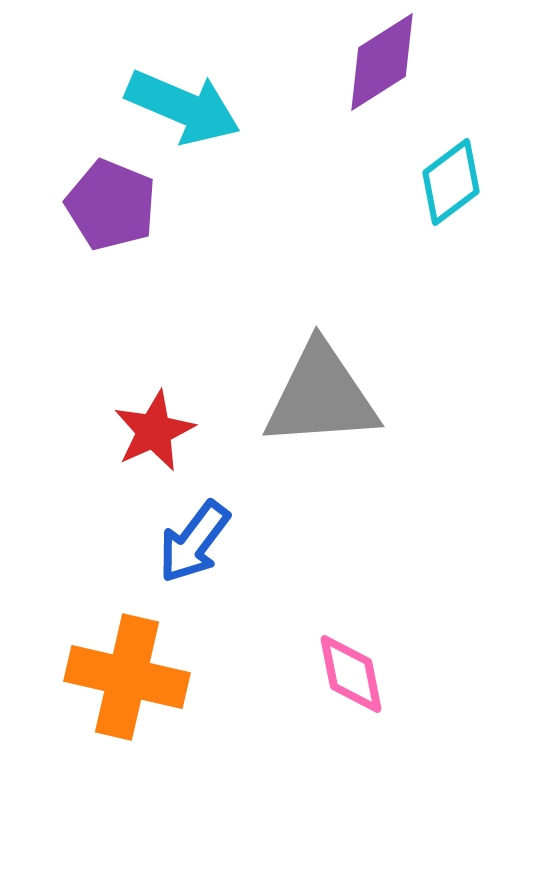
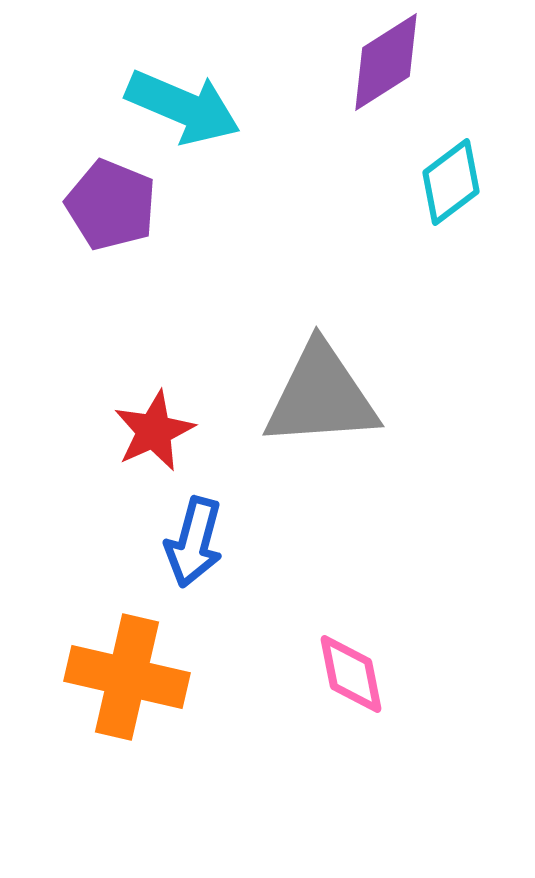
purple diamond: moved 4 px right
blue arrow: rotated 22 degrees counterclockwise
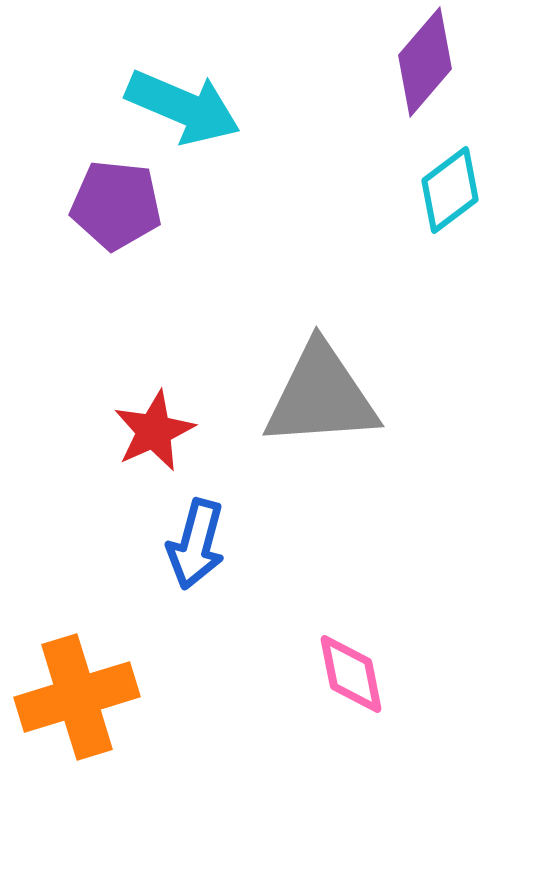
purple diamond: moved 39 px right; rotated 17 degrees counterclockwise
cyan diamond: moved 1 px left, 8 px down
purple pentagon: moved 5 px right; rotated 16 degrees counterclockwise
blue arrow: moved 2 px right, 2 px down
orange cross: moved 50 px left, 20 px down; rotated 30 degrees counterclockwise
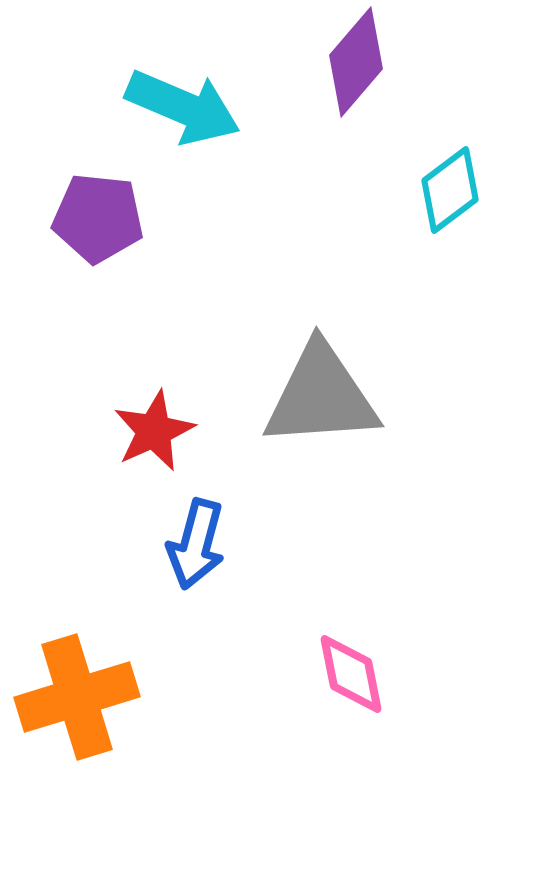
purple diamond: moved 69 px left
purple pentagon: moved 18 px left, 13 px down
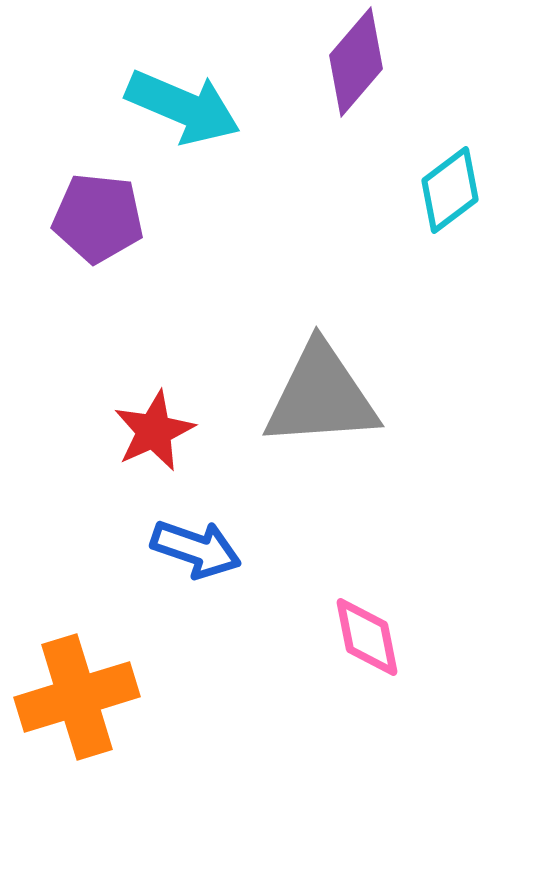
blue arrow: moved 5 px down; rotated 86 degrees counterclockwise
pink diamond: moved 16 px right, 37 px up
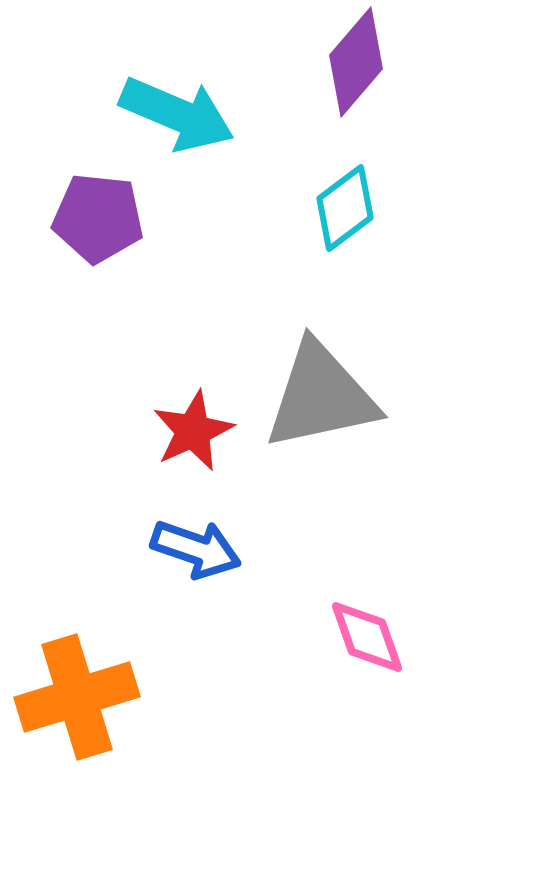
cyan arrow: moved 6 px left, 7 px down
cyan diamond: moved 105 px left, 18 px down
gray triangle: rotated 8 degrees counterclockwise
red star: moved 39 px right
pink diamond: rotated 8 degrees counterclockwise
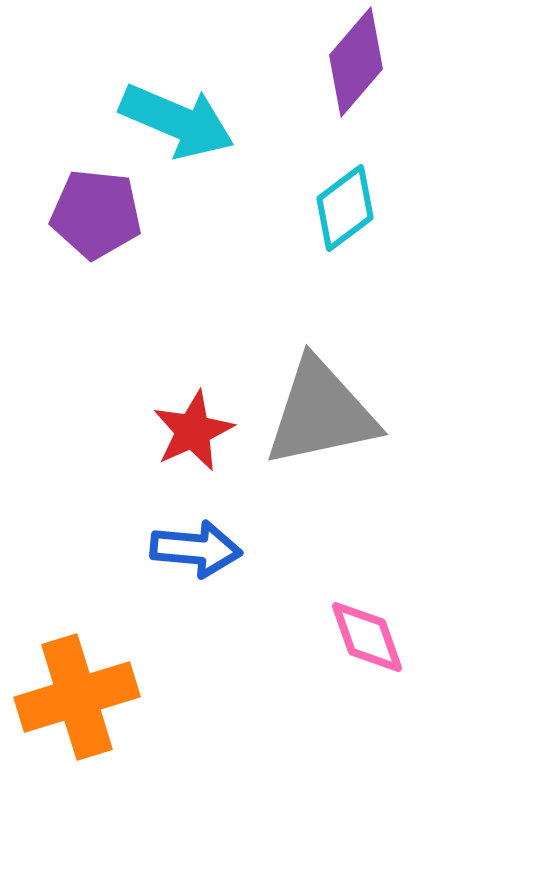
cyan arrow: moved 7 px down
purple pentagon: moved 2 px left, 4 px up
gray triangle: moved 17 px down
blue arrow: rotated 14 degrees counterclockwise
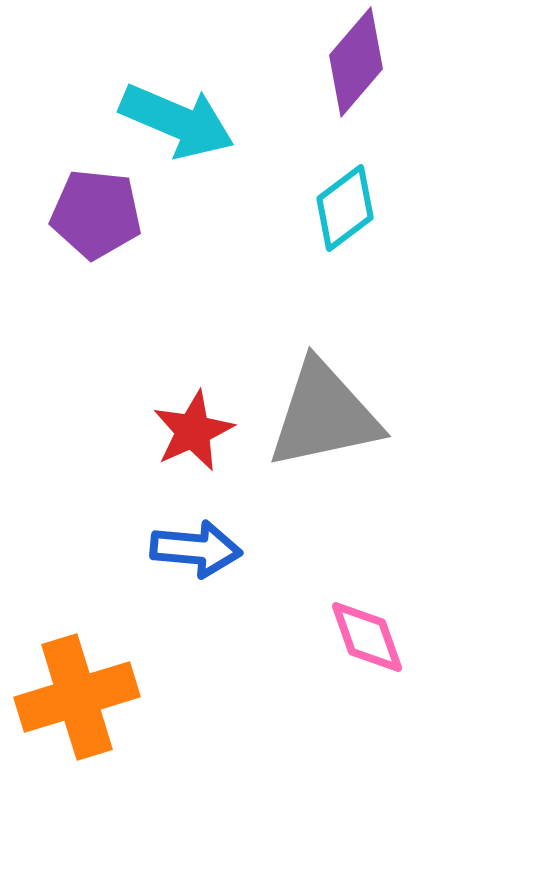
gray triangle: moved 3 px right, 2 px down
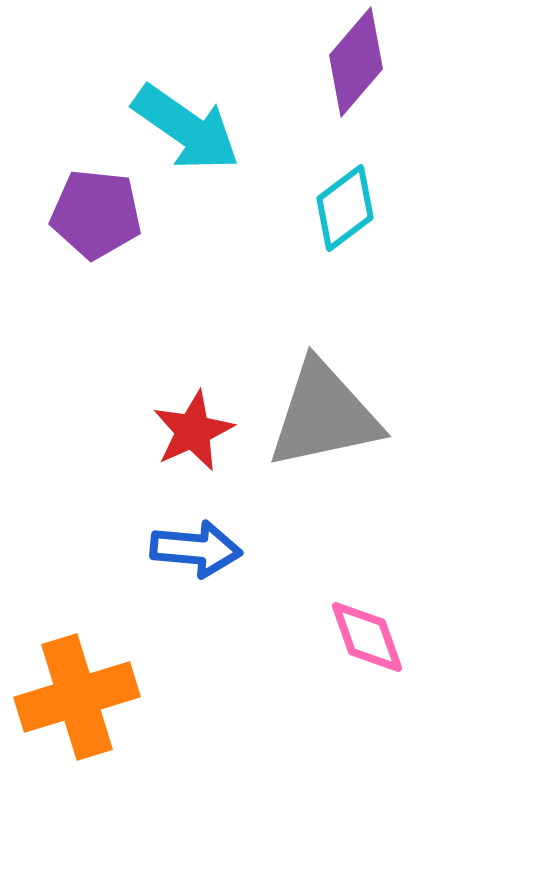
cyan arrow: moved 9 px right, 7 px down; rotated 12 degrees clockwise
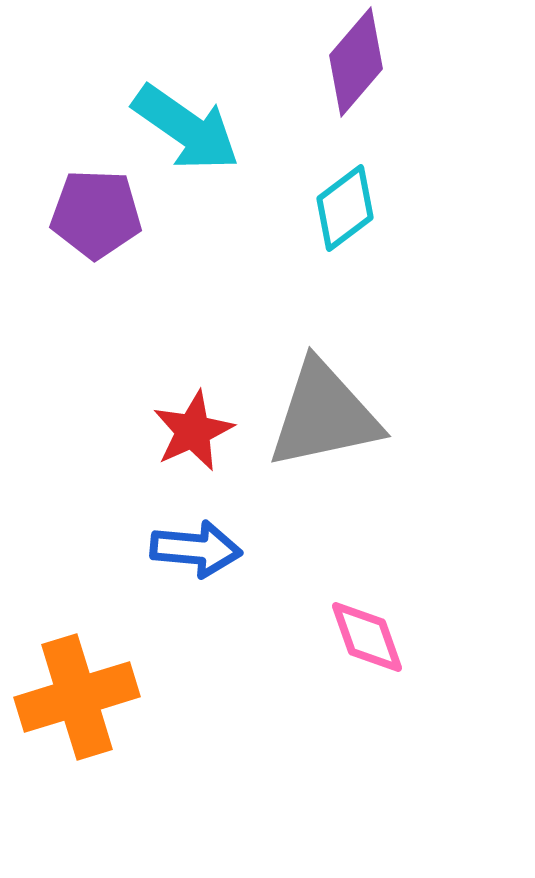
purple pentagon: rotated 4 degrees counterclockwise
